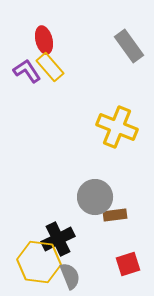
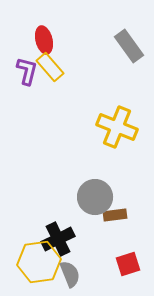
purple L-shape: rotated 48 degrees clockwise
yellow hexagon: rotated 15 degrees counterclockwise
gray semicircle: moved 2 px up
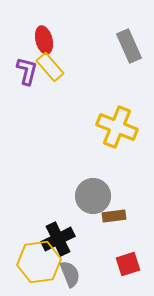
gray rectangle: rotated 12 degrees clockwise
gray circle: moved 2 px left, 1 px up
brown rectangle: moved 1 px left, 1 px down
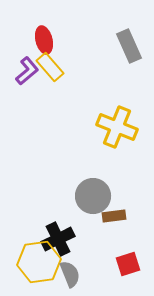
purple L-shape: rotated 36 degrees clockwise
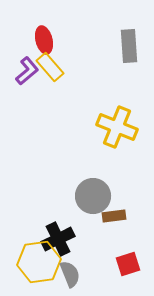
gray rectangle: rotated 20 degrees clockwise
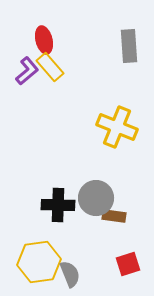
gray circle: moved 3 px right, 2 px down
brown rectangle: rotated 15 degrees clockwise
black cross: moved 34 px up; rotated 28 degrees clockwise
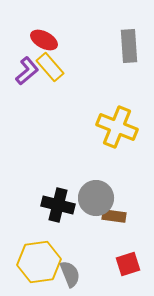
red ellipse: rotated 48 degrees counterclockwise
black cross: rotated 12 degrees clockwise
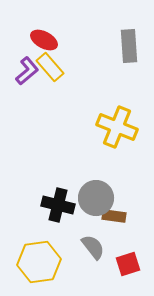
gray semicircle: moved 23 px right, 27 px up; rotated 16 degrees counterclockwise
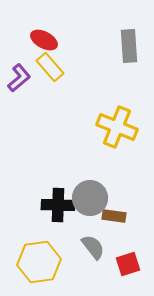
purple L-shape: moved 8 px left, 7 px down
gray circle: moved 6 px left
black cross: rotated 12 degrees counterclockwise
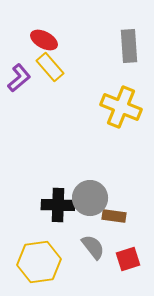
yellow cross: moved 4 px right, 20 px up
red square: moved 5 px up
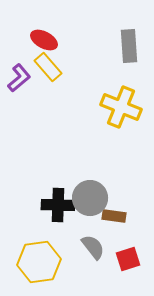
yellow rectangle: moved 2 px left
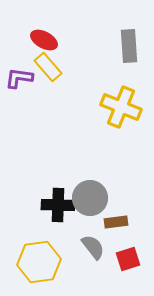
purple L-shape: rotated 132 degrees counterclockwise
brown rectangle: moved 2 px right, 6 px down; rotated 15 degrees counterclockwise
